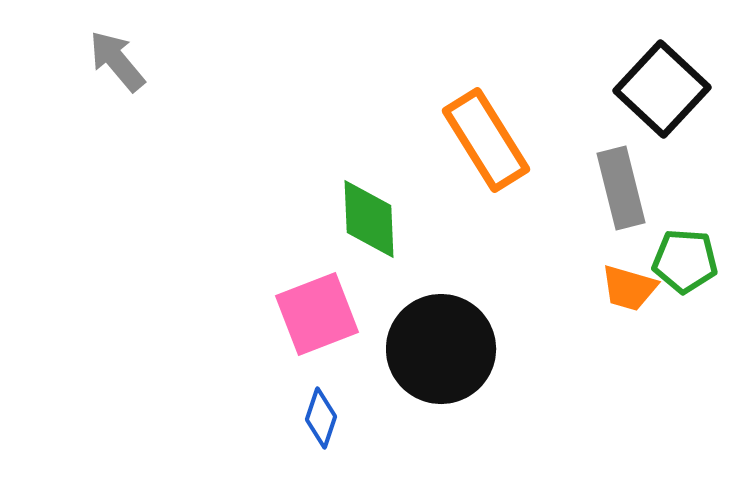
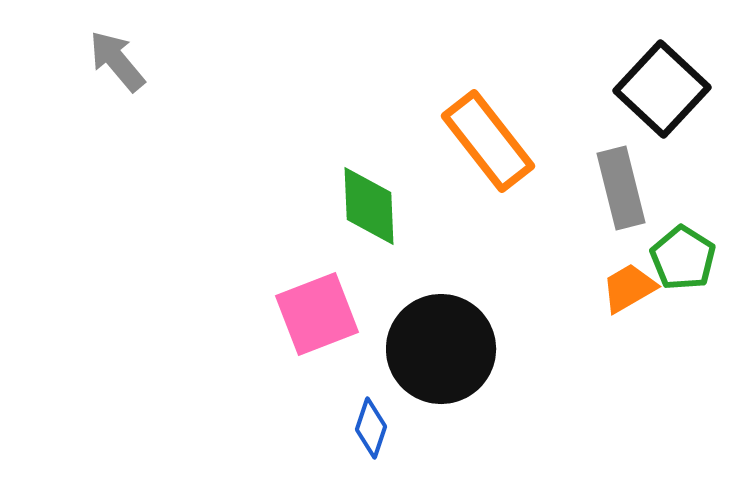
orange rectangle: moved 2 px right, 1 px down; rotated 6 degrees counterclockwise
green diamond: moved 13 px up
green pentagon: moved 2 px left, 3 px up; rotated 28 degrees clockwise
orange trapezoid: rotated 134 degrees clockwise
blue diamond: moved 50 px right, 10 px down
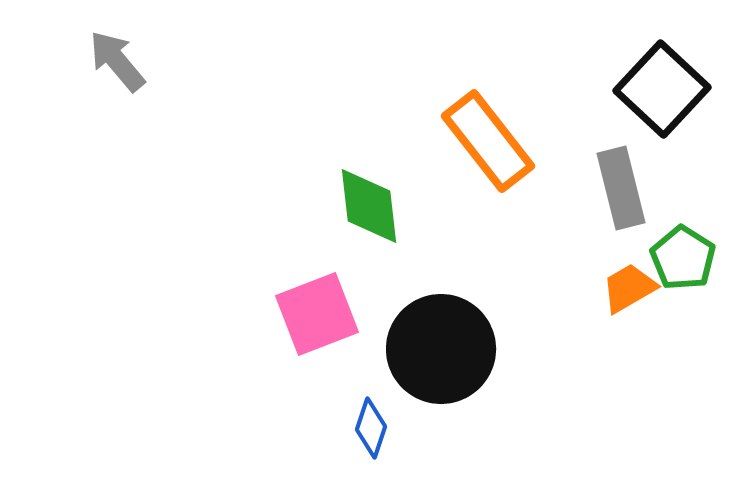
green diamond: rotated 4 degrees counterclockwise
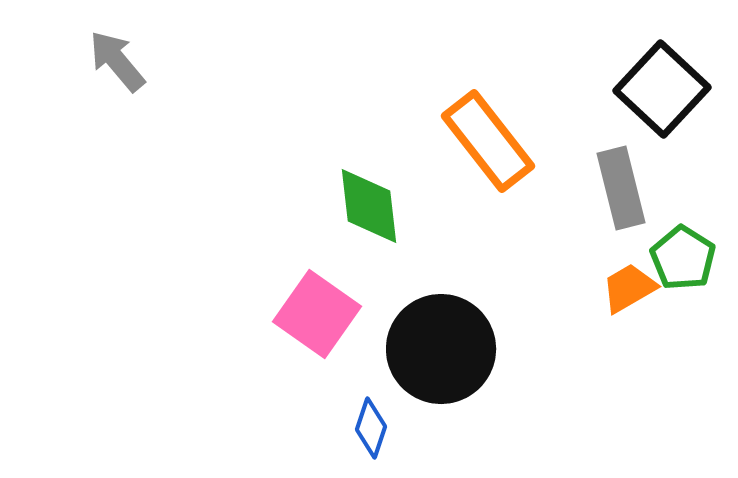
pink square: rotated 34 degrees counterclockwise
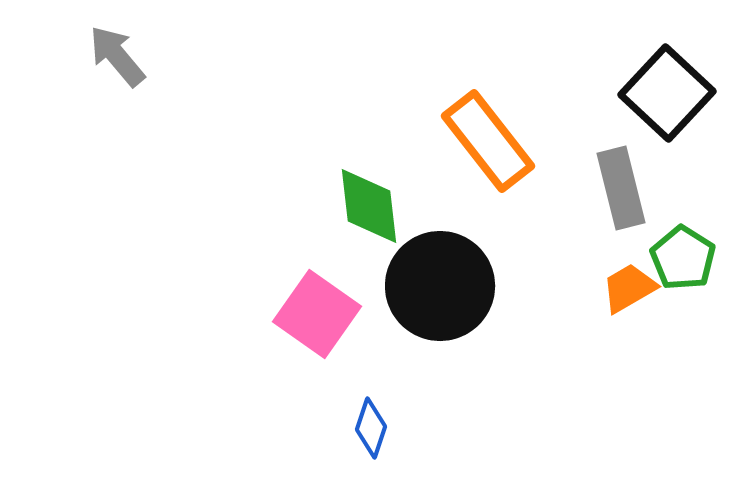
gray arrow: moved 5 px up
black square: moved 5 px right, 4 px down
black circle: moved 1 px left, 63 px up
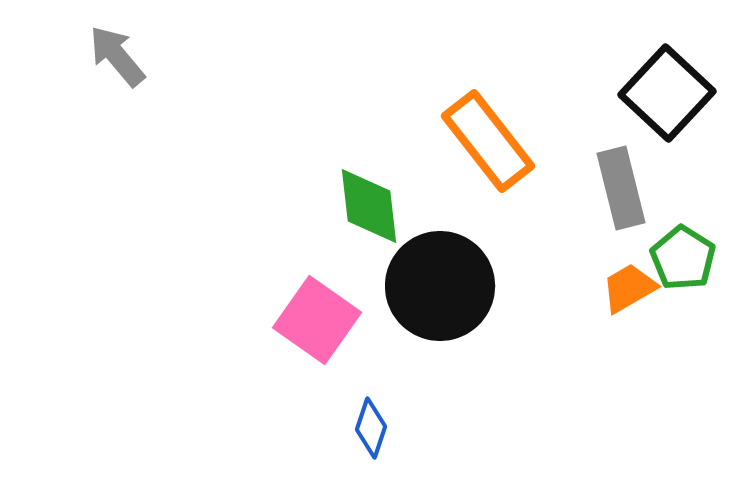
pink square: moved 6 px down
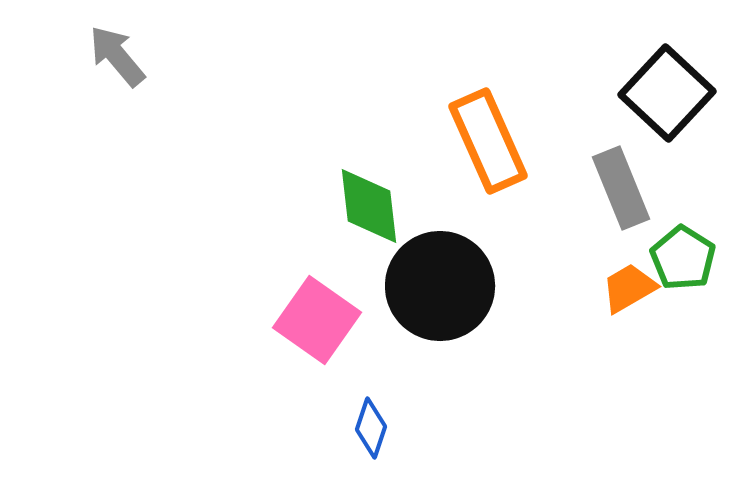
orange rectangle: rotated 14 degrees clockwise
gray rectangle: rotated 8 degrees counterclockwise
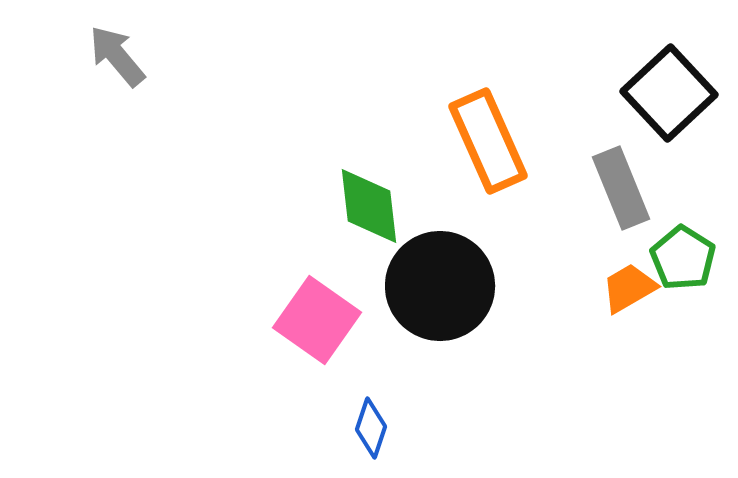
black square: moved 2 px right; rotated 4 degrees clockwise
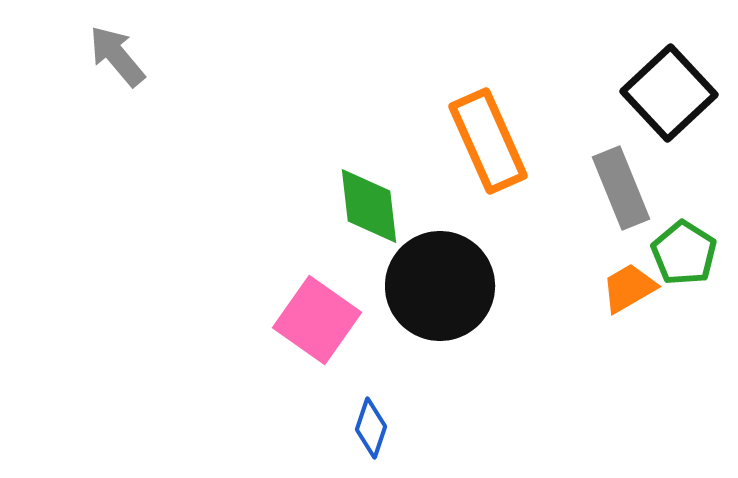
green pentagon: moved 1 px right, 5 px up
